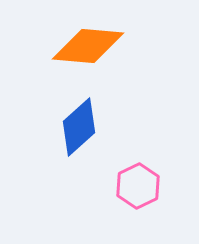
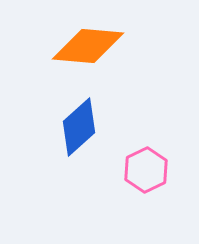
pink hexagon: moved 8 px right, 16 px up
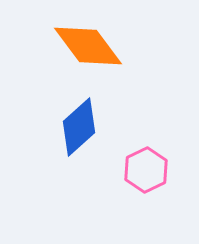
orange diamond: rotated 48 degrees clockwise
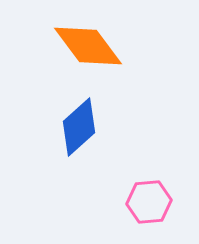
pink hexagon: moved 3 px right, 32 px down; rotated 21 degrees clockwise
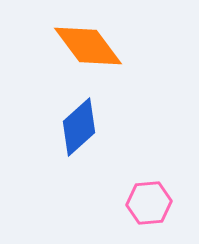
pink hexagon: moved 1 px down
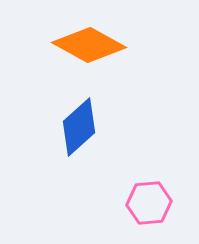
orange diamond: moved 1 px right, 1 px up; rotated 24 degrees counterclockwise
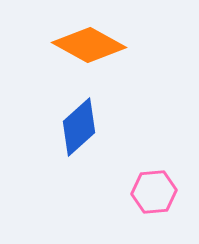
pink hexagon: moved 5 px right, 11 px up
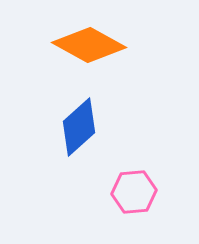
pink hexagon: moved 20 px left
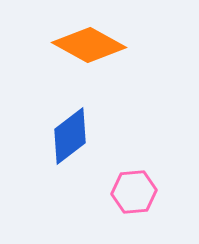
blue diamond: moved 9 px left, 9 px down; rotated 4 degrees clockwise
